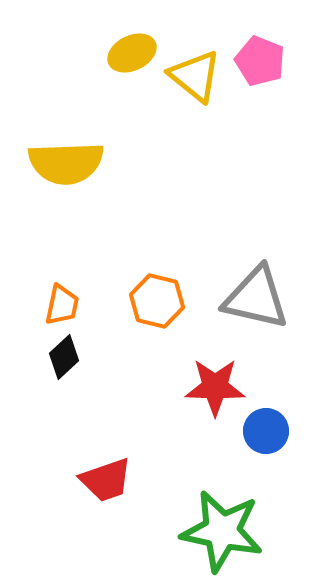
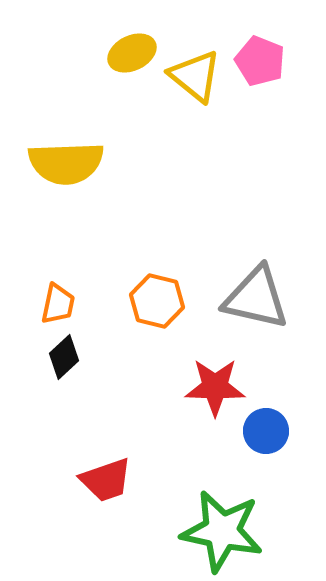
orange trapezoid: moved 4 px left, 1 px up
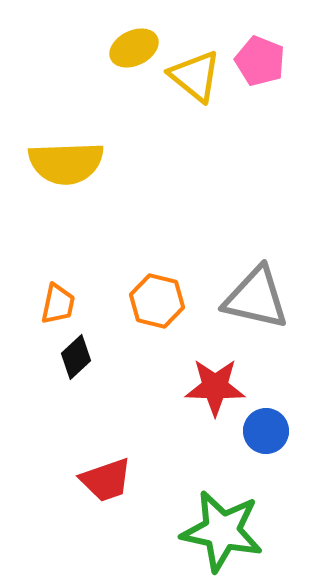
yellow ellipse: moved 2 px right, 5 px up
black diamond: moved 12 px right
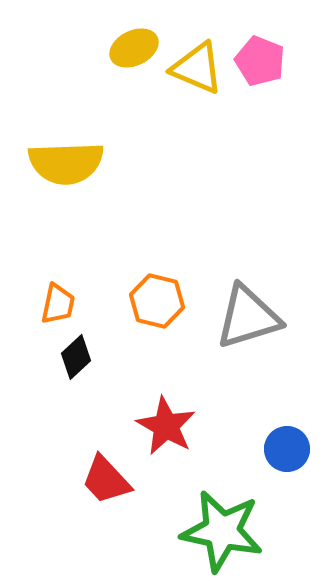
yellow triangle: moved 2 px right, 8 px up; rotated 16 degrees counterclockwise
gray triangle: moved 8 px left, 19 px down; rotated 30 degrees counterclockwise
red star: moved 49 px left, 39 px down; rotated 28 degrees clockwise
blue circle: moved 21 px right, 18 px down
red trapezoid: rotated 66 degrees clockwise
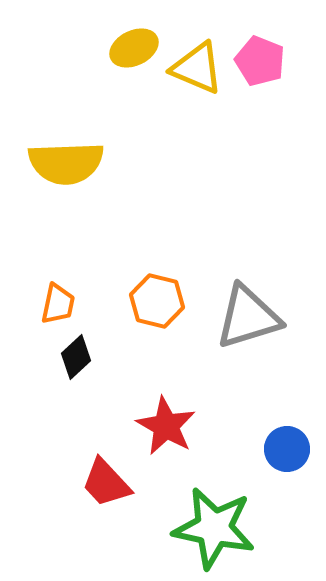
red trapezoid: moved 3 px down
green star: moved 8 px left, 3 px up
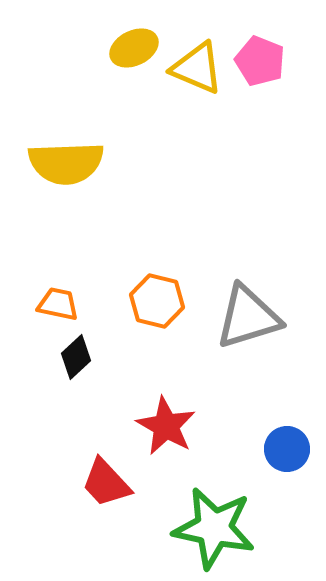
orange trapezoid: rotated 90 degrees counterclockwise
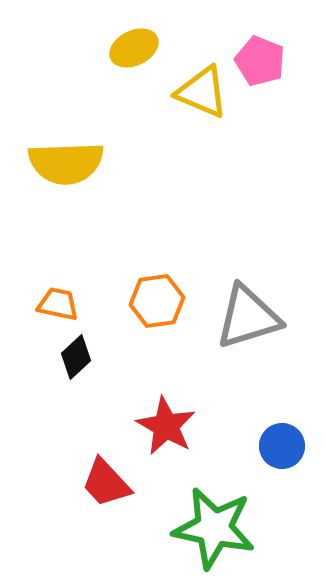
yellow triangle: moved 5 px right, 24 px down
orange hexagon: rotated 22 degrees counterclockwise
blue circle: moved 5 px left, 3 px up
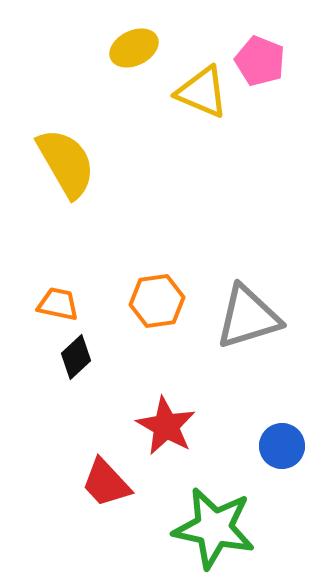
yellow semicircle: rotated 118 degrees counterclockwise
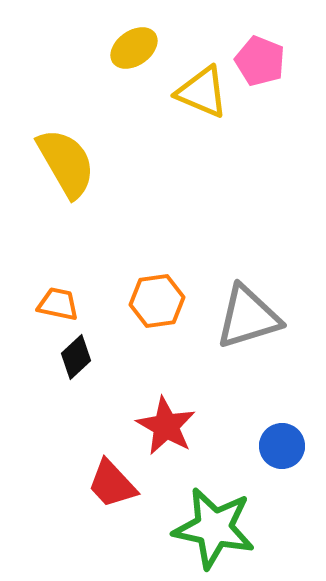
yellow ellipse: rotated 9 degrees counterclockwise
red trapezoid: moved 6 px right, 1 px down
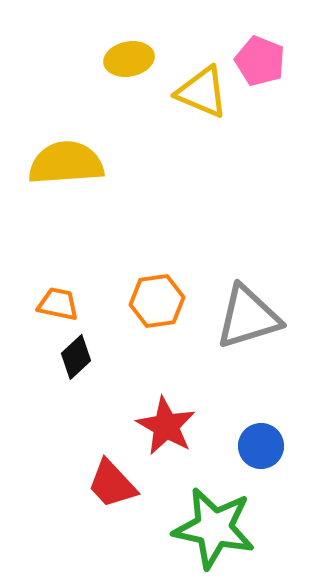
yellow ellipse: moved 5 px left, 11 px down; rotated 24 degrees clockwise
yellow semicircle: rotated 64 degrees counterclockwise
blue circle: moved 21 px left
